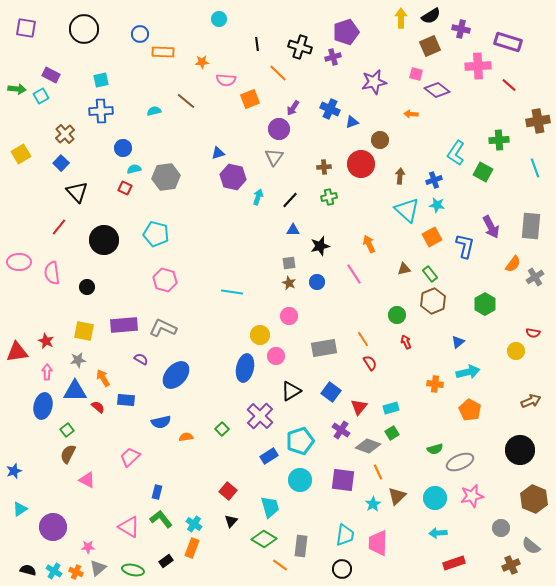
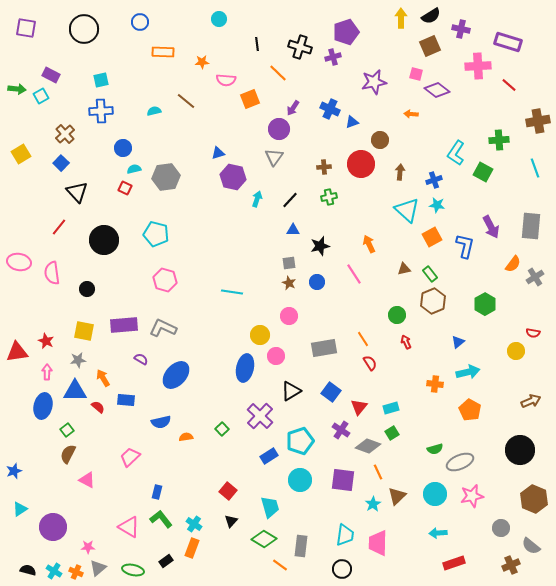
blue circle at (140, 34): moved 12 px up
brown arrow at (400, 176): moved 4 px up
cyan arrow at (258, 197): moved 1 px left, 2 px down
pink ellipse at (19, 262): rotated 10 degrees clockwise
black circle at (87, 287): moved 2 px down
cyan circle at (435, 498): moved 4 px up
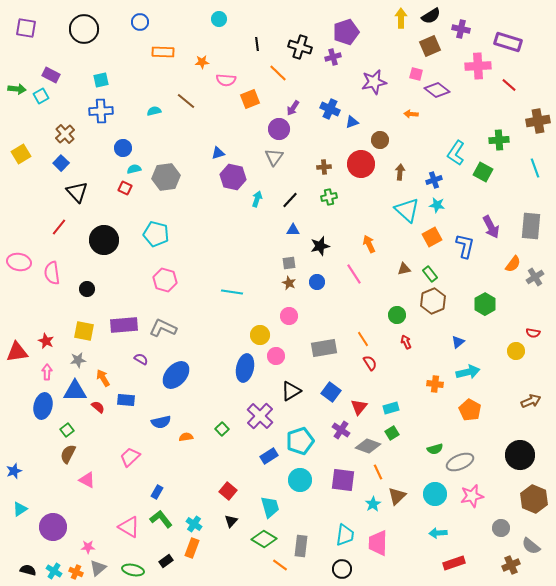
black circle at (520, 450): moved 5 px down
blue rectangle at (157, 492): rotated 16 degrees clockwise
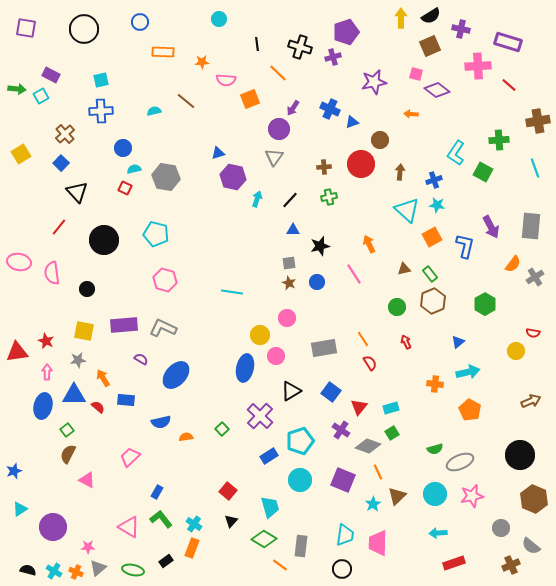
gray hexagon at (166, 177): rotated 16 degrees clockwise
green circle at (397, 315): moved 8 px up
pink circle at (289, 316): moved 2 px left, 2 px down
blue triangle at (75, 391): moved 1 px left, 4 px down
purple square at (343, 480): rotated 15 degrees clockwise
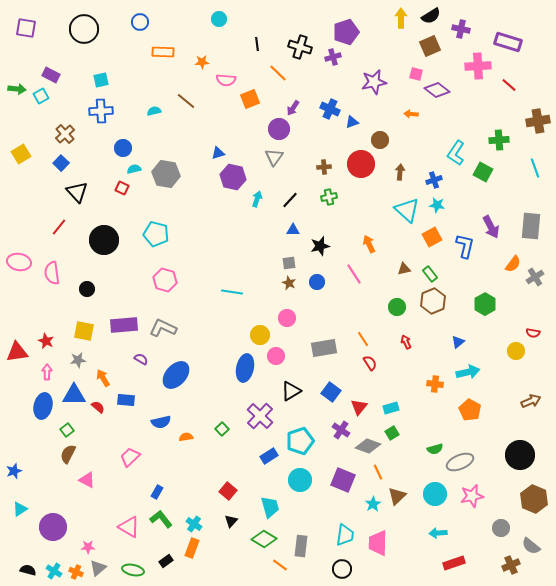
gray hexagon at (166, 177): moved 3 px up
red square at (125, 188): moved 3 px left
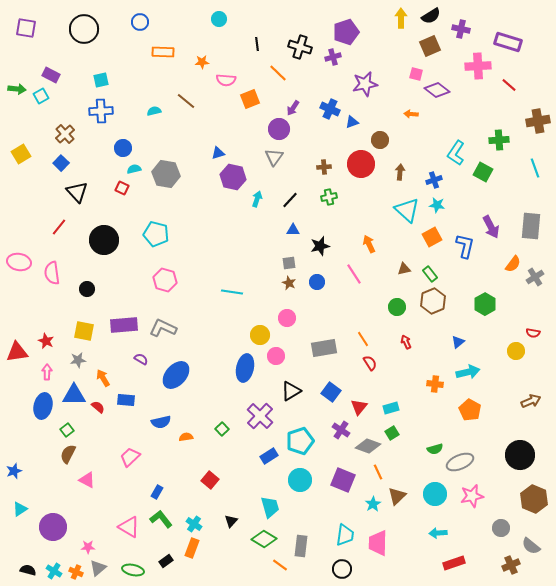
purple star at (374, 82): moved 9 px left, 2 px down
red square at (228, 491): moved 18 px left, 11 px up
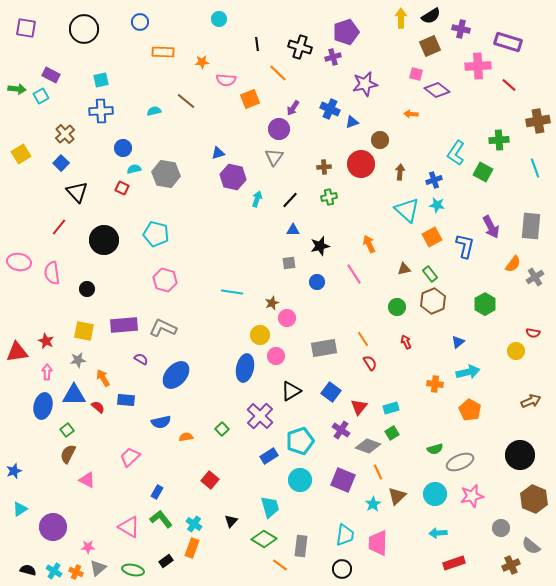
brown star at (289, 283): moved 17 px left, 20 px down; rotated 24 degrees clockwise
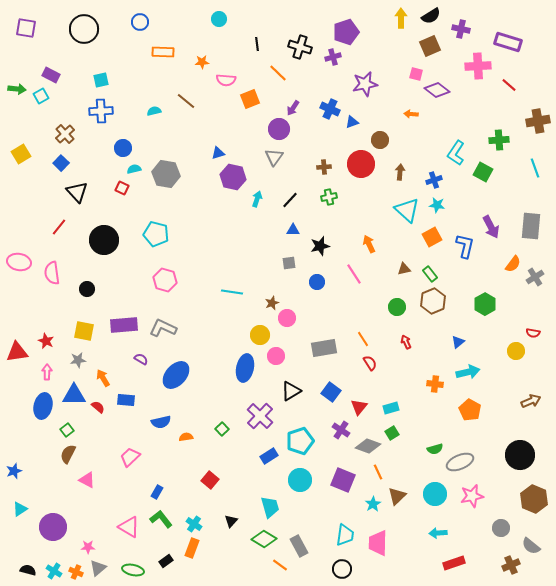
gray rectangle at (301, 546): moved 2 px left; rotated 35 degrees counterclockwise
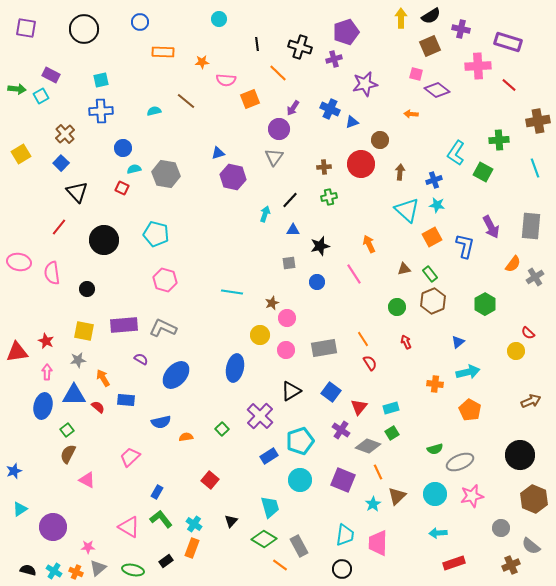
purple cross at (333, 57): moved 1 px right, 2 px down
cyan arrow at (257, 199): moved 8 px right, 15 px down
red semicircle at (533, 333): moved 5 px left; rotated 32 degrees clockwise
pink circle at (276, 356): moved 10 px right, 6 px up
blue ellipse at (245, 368): moved 10 px left
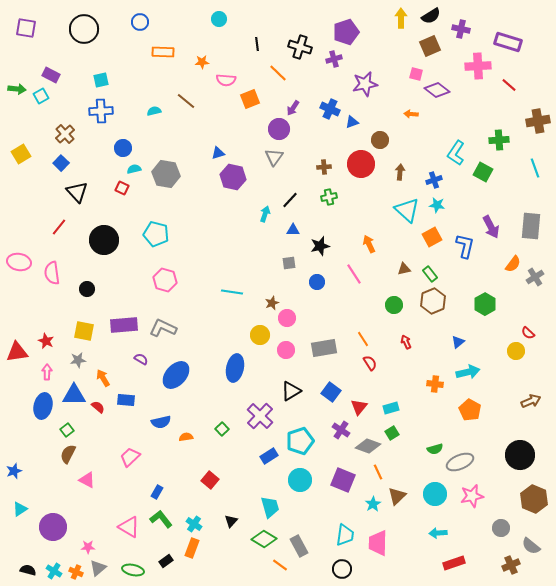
green circle at (397, 307): moved 3 px left, 2 px up
